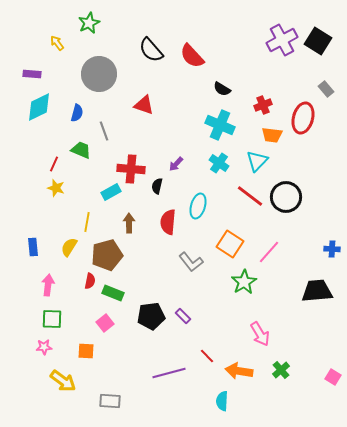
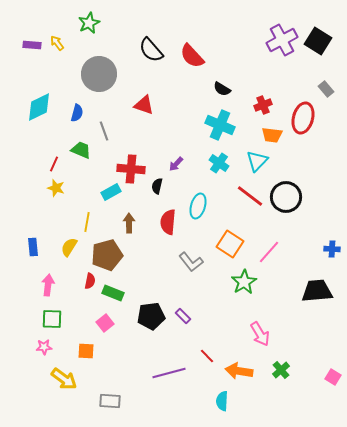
purple rectangle at (32, 74): moved 29 px up
yellow arrow at (63, 381): moved 1 px right, 2 px up
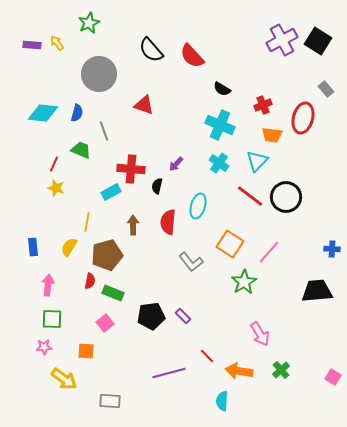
cyan diamond at (39, 107): moved 4 px right, 6 px down; rotated 32 degrees clockwise
brown arrow at (129, 223): moved 4 px right, 2 px down
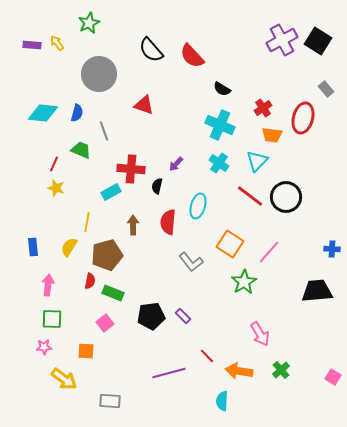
red cross at (263, 105): moved 3 px down; rotated 12 degrees counterclockwise
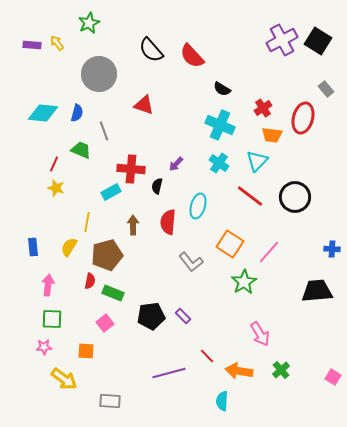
black circle at (286, 197): moved 9 px right
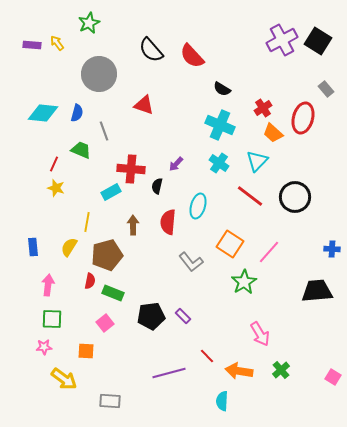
orange trapezoid at (272, 135): moved 1 px right, 2 px up; rotated 35 degrees clockwise
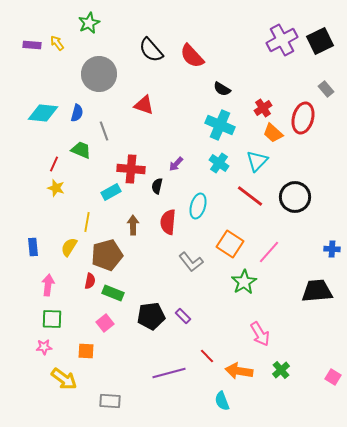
black square at (318, 41): moved 2 px right; rotated 32 degrees clockwise
cyan semicircle at (222, 401): rotated 24 degrees counterclockwise
